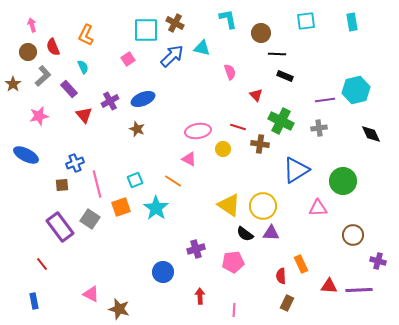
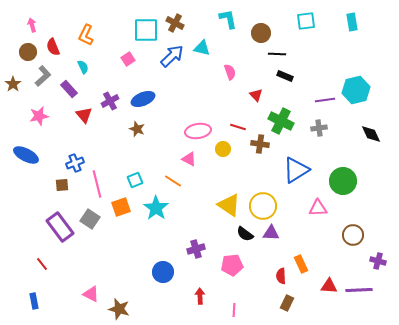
pink pentagon at (233, 262): moved 1 px left, 3 px down
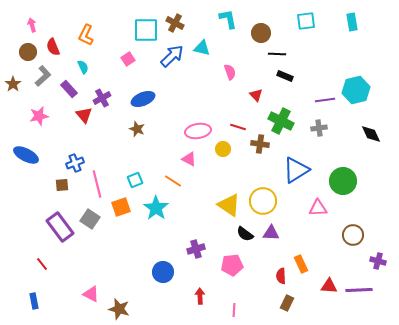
purple cross at (110, 101): moved 8 px left, 3 px up
yellow circle at (263, 206): moved 5 px up
